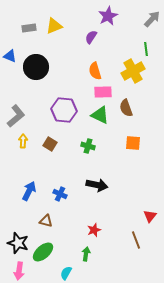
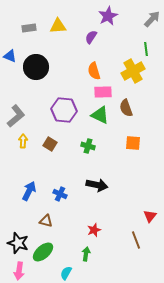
yellow triangle: moved 4 px right; rotated 18 degrees clockwise
orange semicircle: moved 1 px left
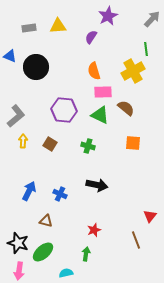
brown semicircle: rotated 150 degrees clockwise
cyan semicircle: rotated 48 degrees clockwise
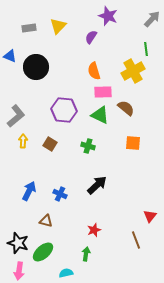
purple star: rotated 24 degrees counterclockwise
yellow triangle: rotated 42 degrees counterclockwise
black arrow: rotated 55 degrees counterclockwise
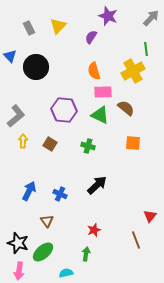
gray arrow: moved 1 px left, 1 px up
gray rectangle: rotated 72 degrees clockwise
blue triangle: rotated 24 degrees clockwise
brown triangle: moved 1 px right; rotated 40 degrees clockwise
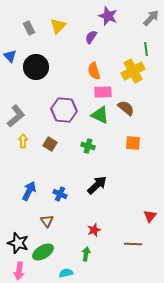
brown line: moved 3 px left, 4 px down; rotated 66 degrees counterclockwise
green ellipse: rotated 10 degrees clockwise
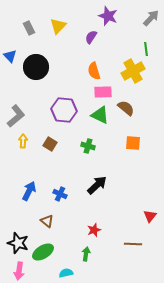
brown triangle: rotated 16 degrees counterclockwise
